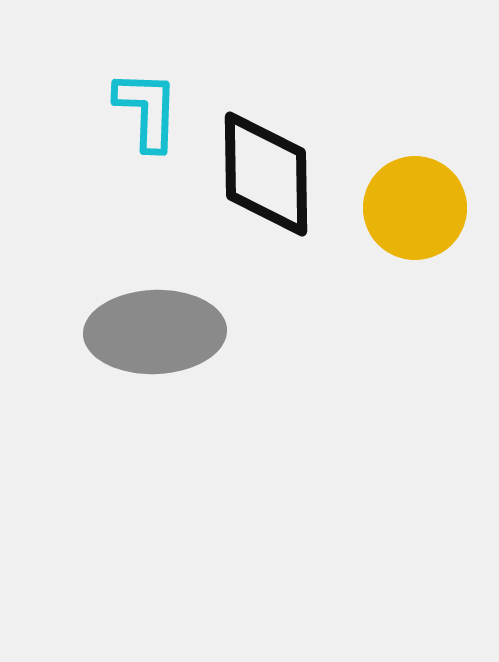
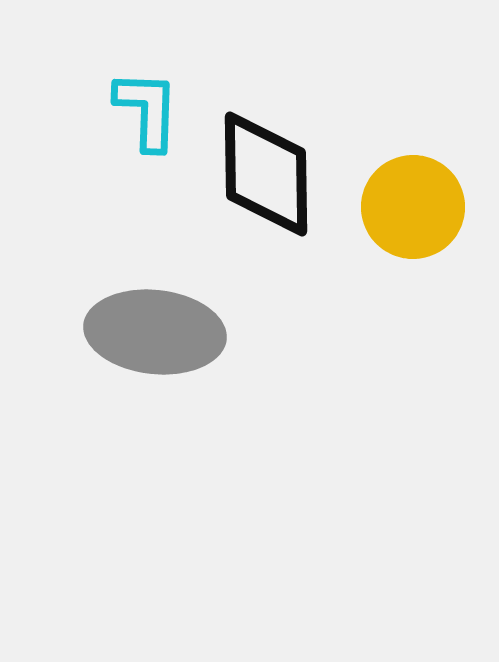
yellow circle: moved 2 px left, 1 px up
gray ellipse: rotated 8 degrees clockwise
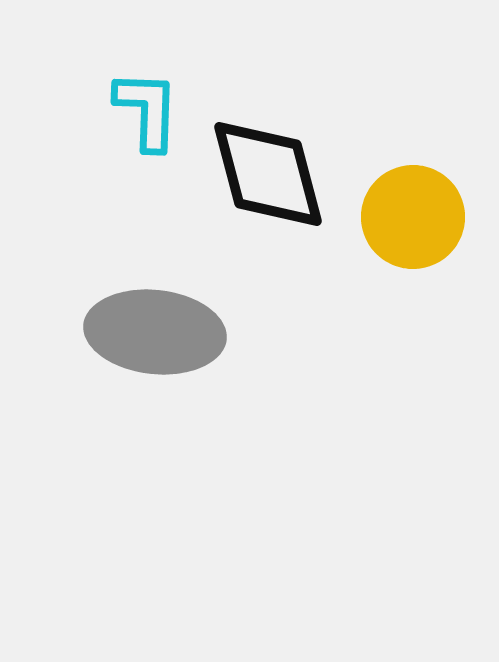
black diamond: moved 2 px right; rotated 14 degrees counterclockwise
yellow circle: moved 10 px down
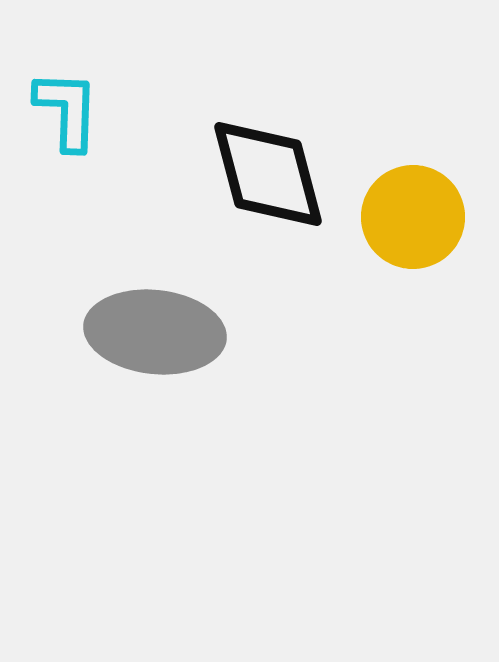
cyan L-shape: moved 80 px left
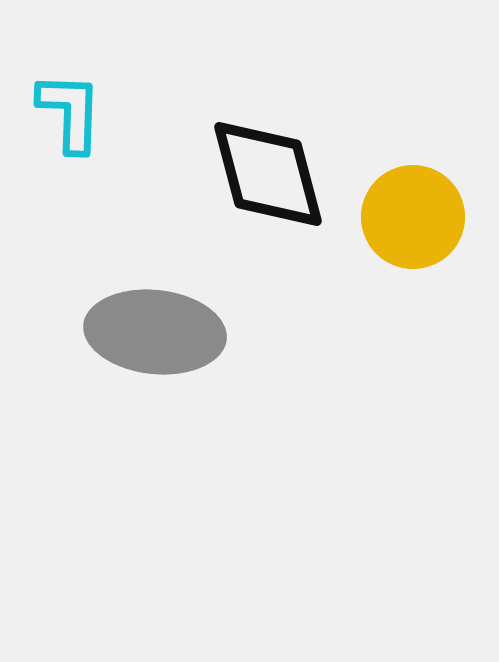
cyan L-shape: moved 3 px right, 2 px down
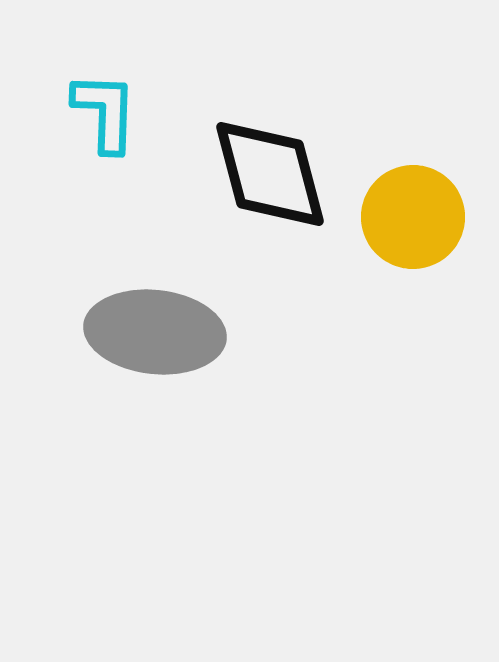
cyan L-shape: moved 35 px right
black diamond: moved 2 px right
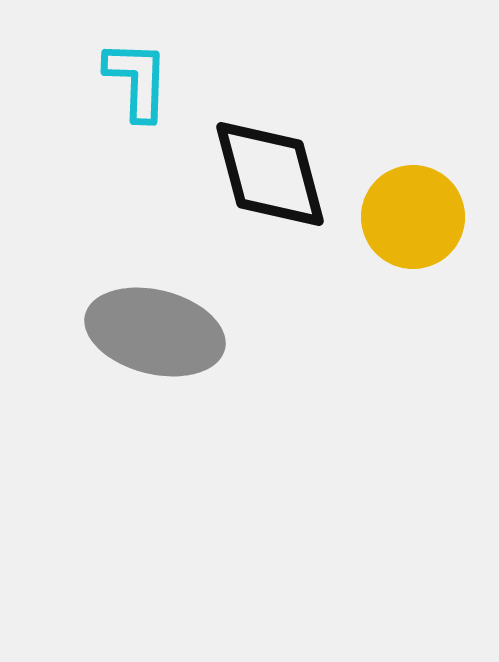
cyan L-shape: moved 32 px right, 32 px up
gray ellipse: rotated 8 degrees clockwise
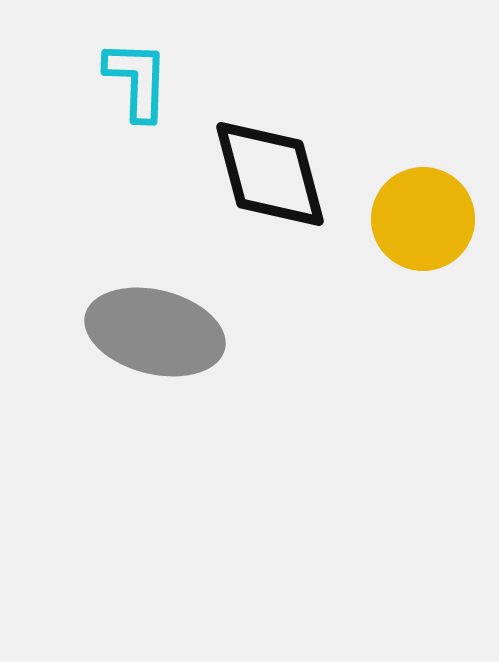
yellow circle: moved 10 px right, 2 px down
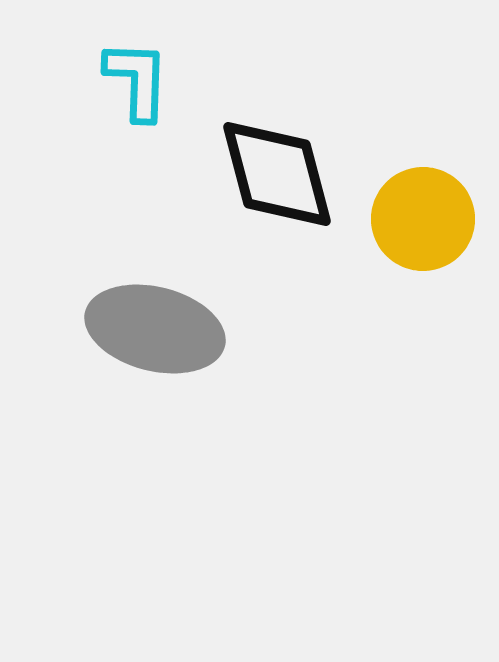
black diamond: moved 7 px right
gray ellipse: moved 3 px up
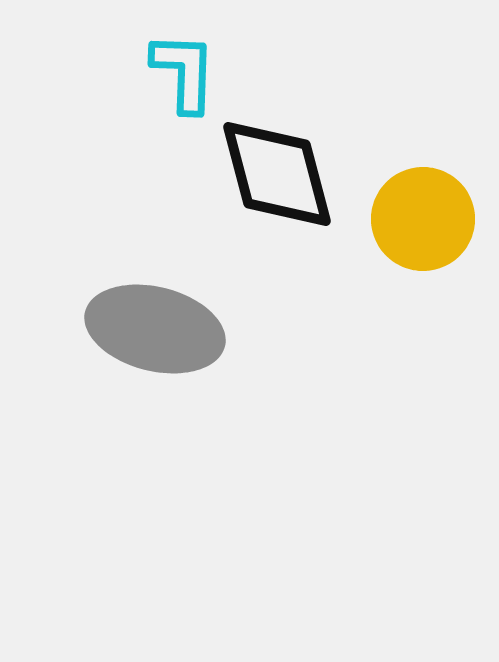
cyan L-shape: moved 47 px right, 8 px up
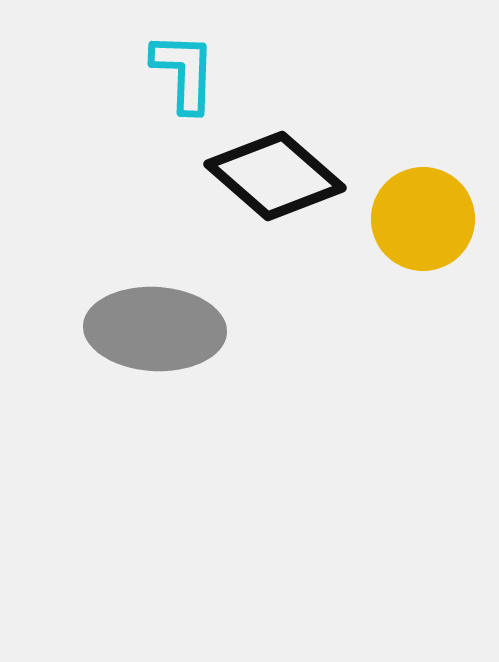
black diamond: moved 2 px left, 2 px down; rotated 34 degrees counterclockwise
gray ellipse: rotated 11 degrees counterclockwise
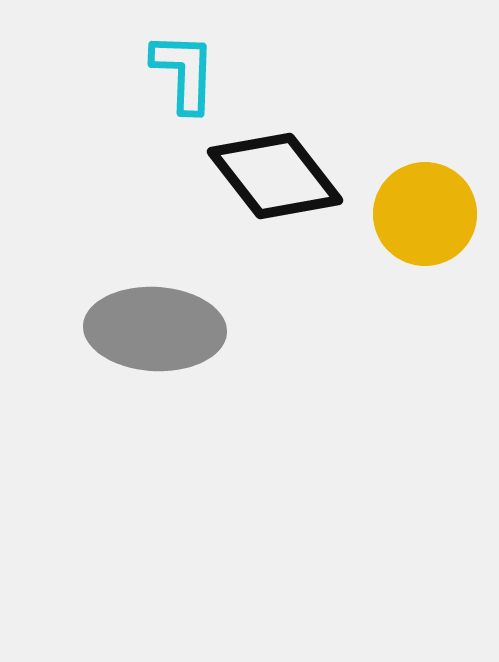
black diamond: rotated 11 degrees clockwise
yellow circle: moved 2 px right, 5 px up
